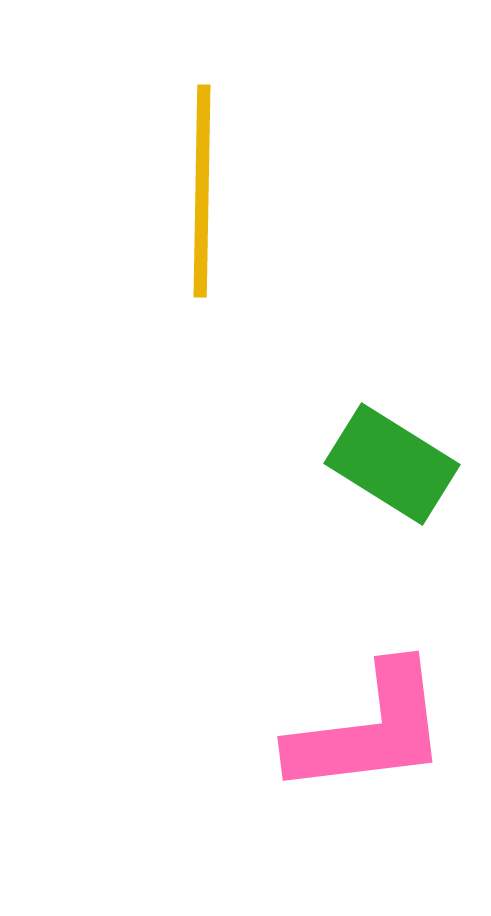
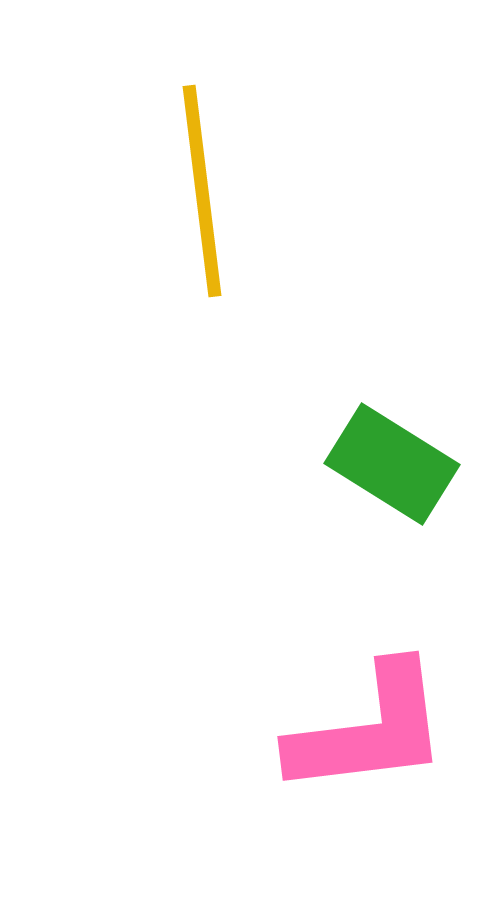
yellow line: rotated 8 degrees counterclockwise
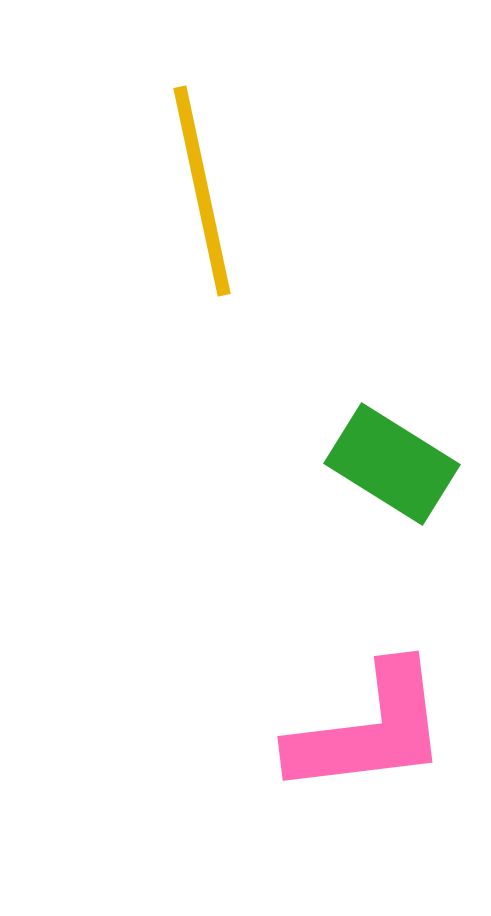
yellow line: rotated 5 degrees counterclockwise
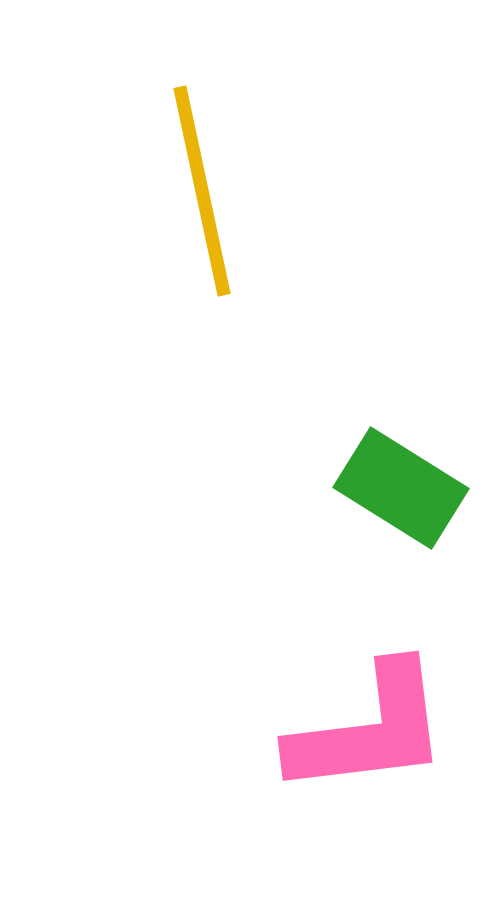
green rectangle: moved 9 px right, 24 px down
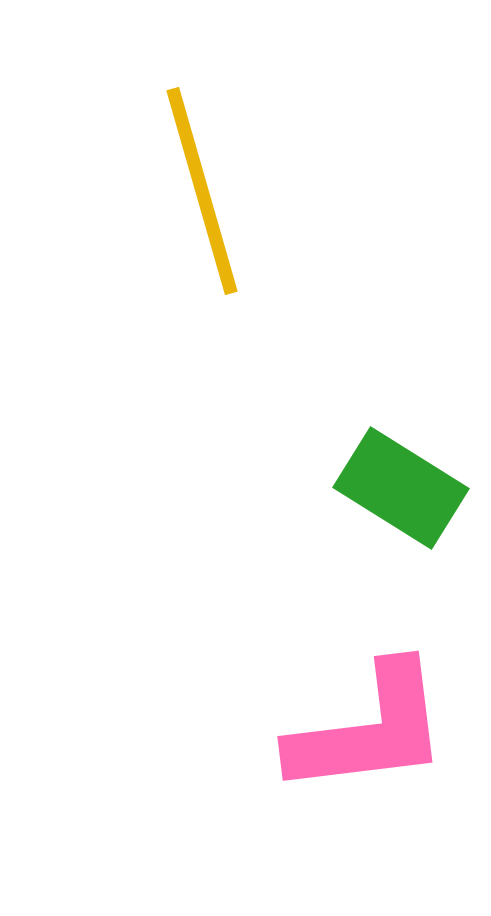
yellow line: rotated 4 degrees counterclockwise
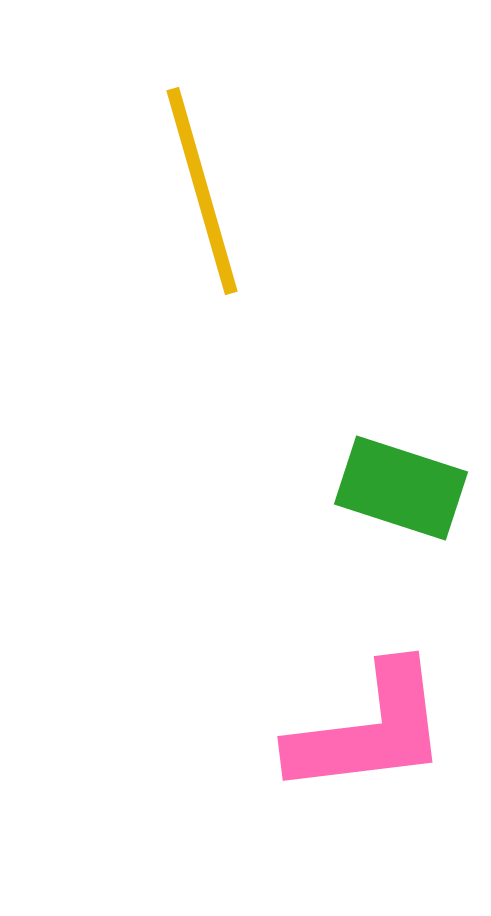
green rectangle: rotated 14 degrees counterclockwise
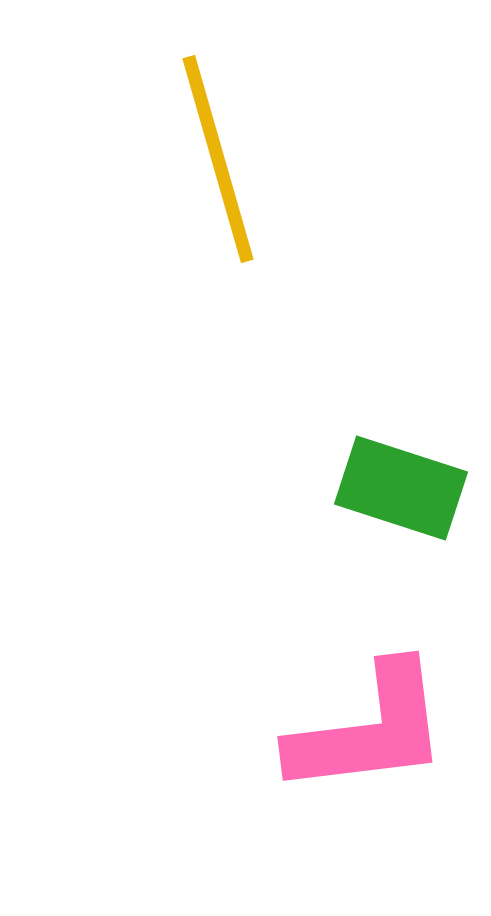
yellow line: moved 16 px right, 32 px up
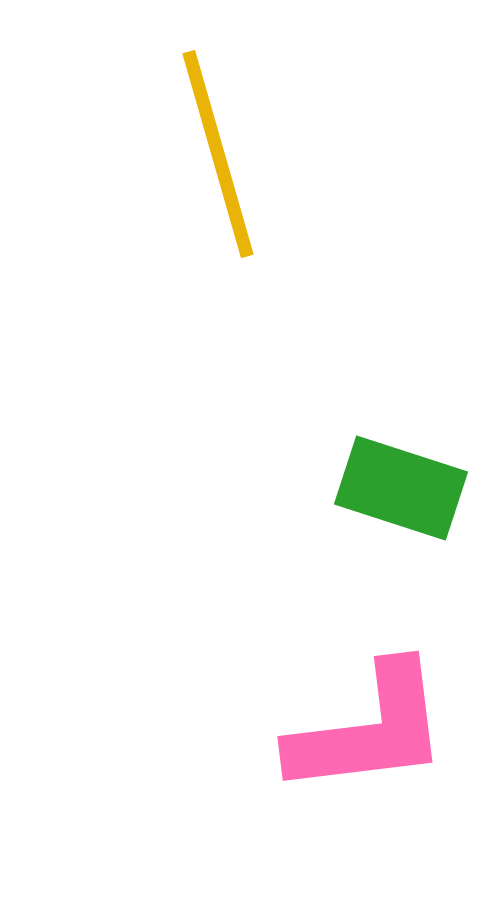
yellow line: moved 5 px up
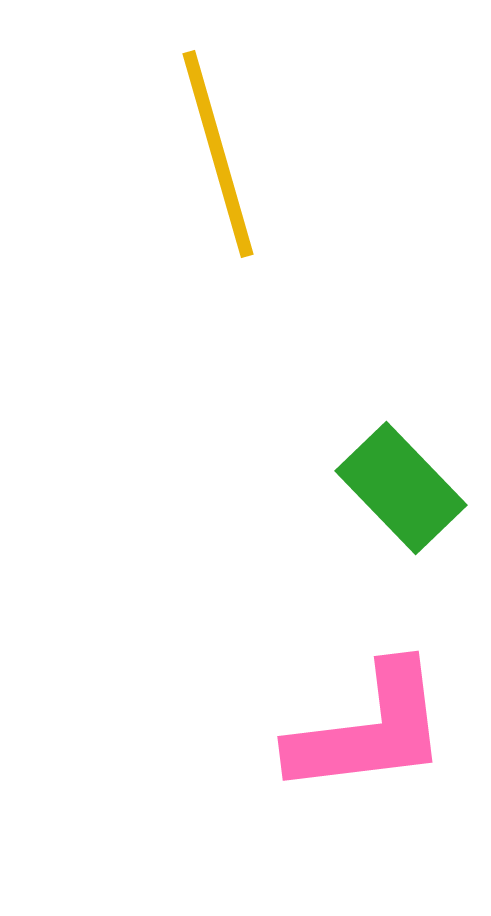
green rectangle: rotated 28 degrees clockwise
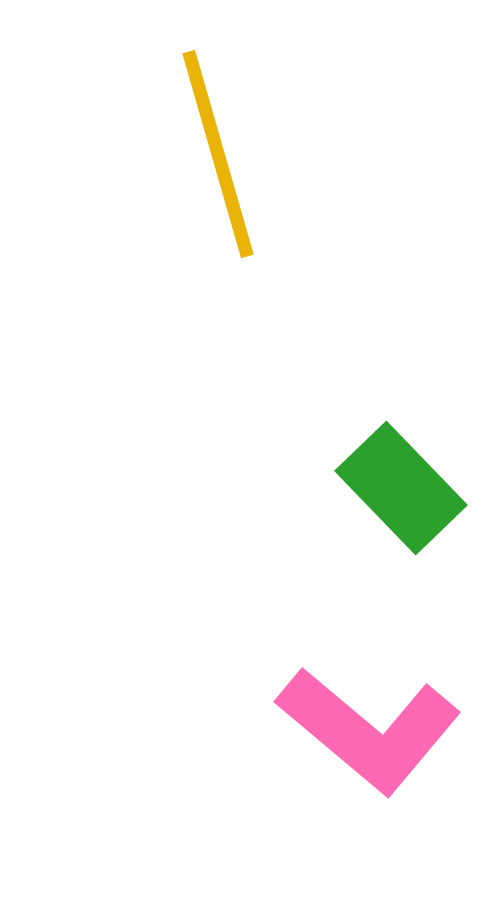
pink L-shape: rotated 47 degrees clockwise
